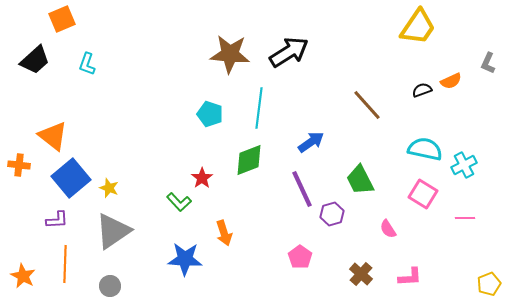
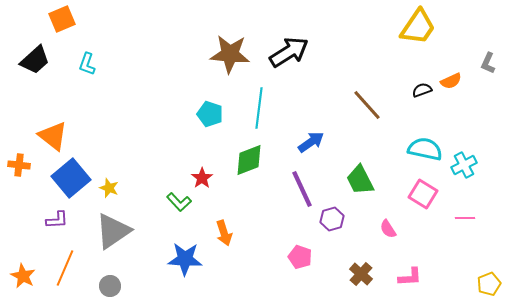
purple hexagon: moved 5 px down
pink pentagon: rotated 15 degrees counterclockwise
orange line: moved 4 px down; rotated 21 degrees clockwise
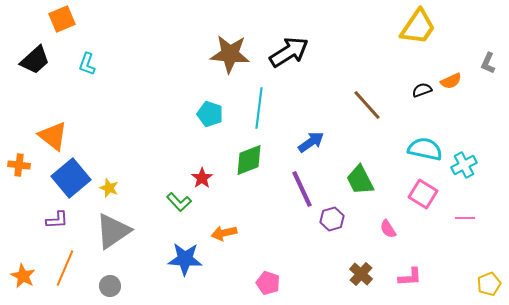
orange arrow: rotated 95 degrees clockwise
pink pentagon: moved 32 px left, 26 px down
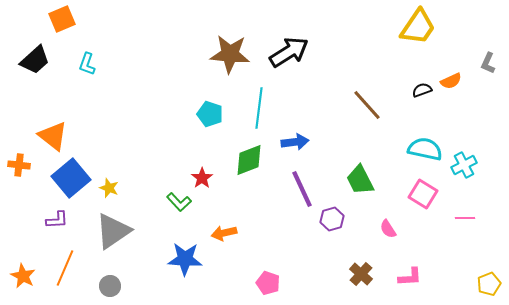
blue arrow: moved 16 px left; rotated 28 degrees clockwise
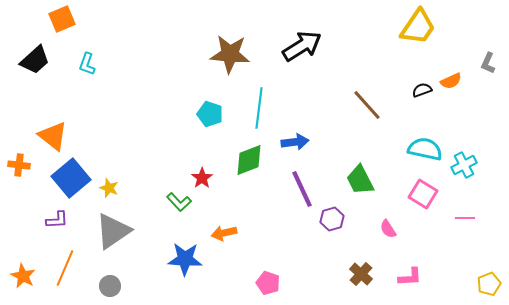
black arrow: moved 13 px right, 6 px up
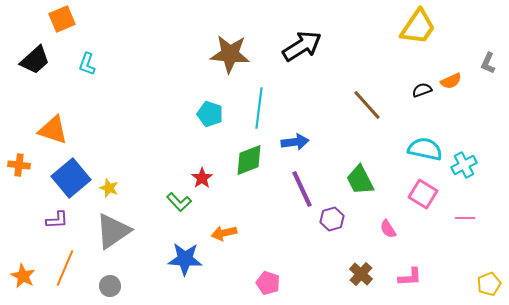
orange triangle: moved 6 px up; rotated 20 degrees counterclockwise
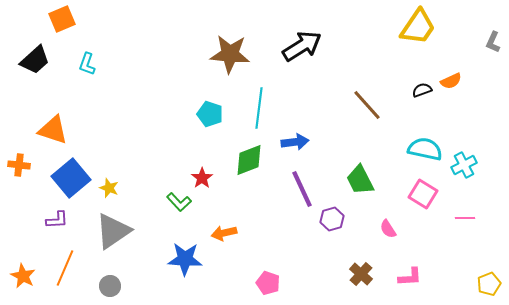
gray L-shape: moved 5 px right, 21 px up
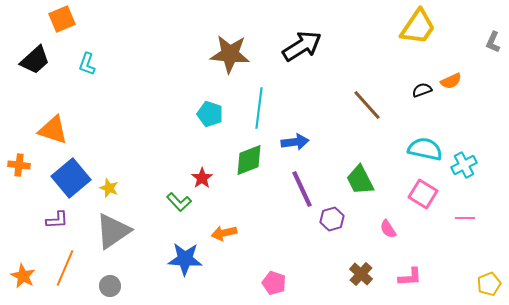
pink pentagon: moved 6 px right
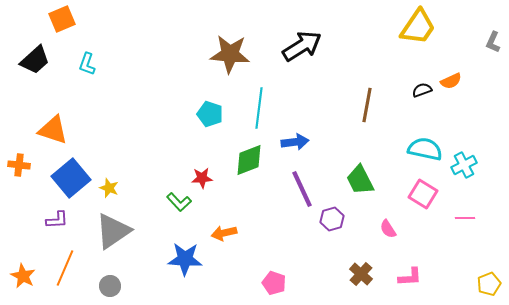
brown line: rotated 52 degrees clockwise
red star: rotated 30 degrees clockwise
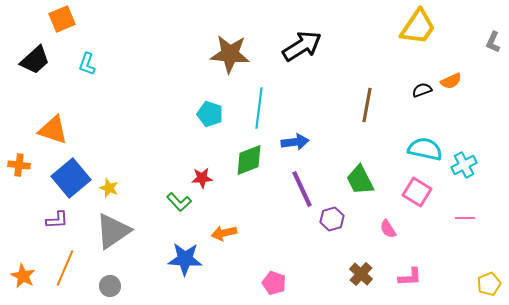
pink square: moved 6 px left, 2 px up
